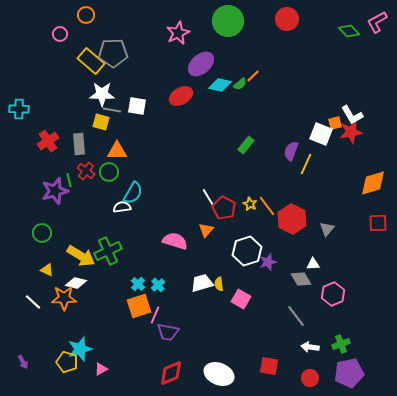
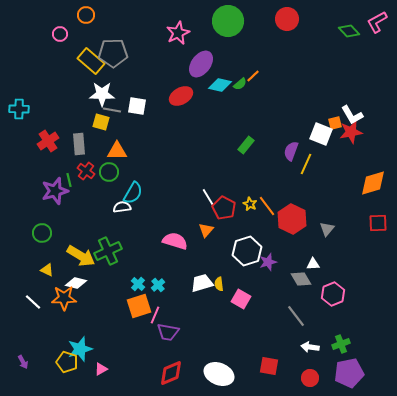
purple ellipse at (201, 64): rotated 12 degrees counterclockwise
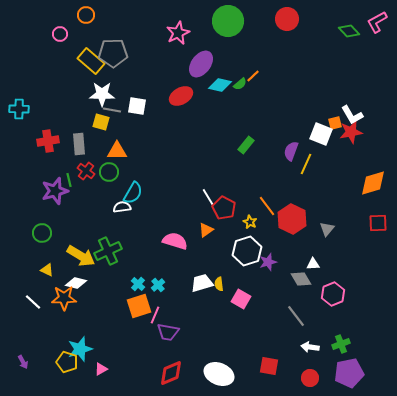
red cross at (48, 141): rotated 25 degrees clockwise
yellow star at (250, 204): moved 18 px down
orange triangle at (206, 230): rotated 14 degrees clockwise
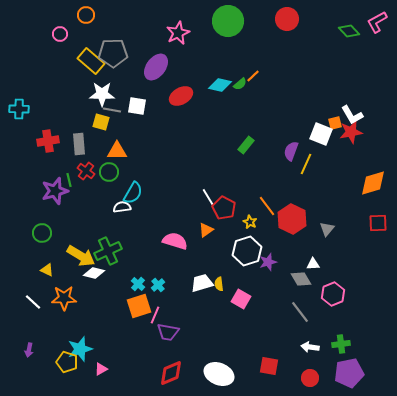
purple ellipse at (201, 64): moved 45 px left, 3 px down
white diamond at (76, 283): moved 18 px right, 10 px up
gray line at (296, 316): moved 4 px right, 4 px up
green cross at (341, 344): rotated 12 degrees clockwise
purple arrow at (23, 362): moved 6 px right, 12 px up; rotated 40 degrees clockwise
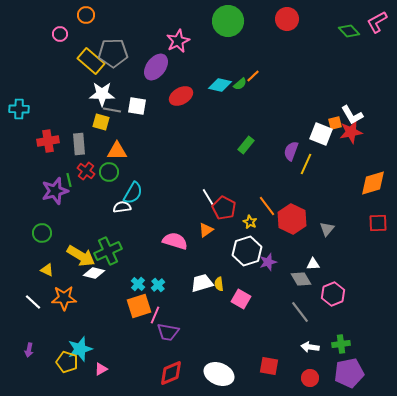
pink star at (178, 33): moved 8 px down
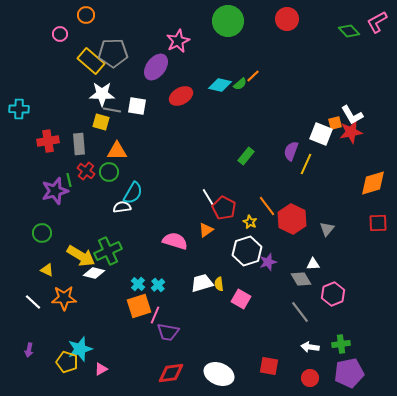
green rectangle at (246, 145): moved 11 px down
red diamond at (171, 373): rotated 16 degrees clockwise
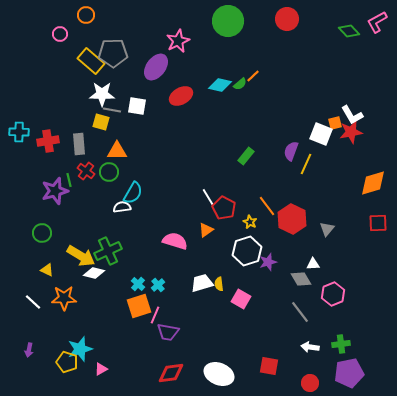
cyan cross at (19, 109): moved 23 px down
red circle at (310, 378): moved 5 px down
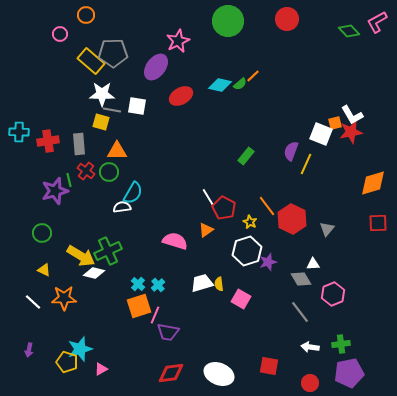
yellow triangle at (47, 270): moved 3 px left
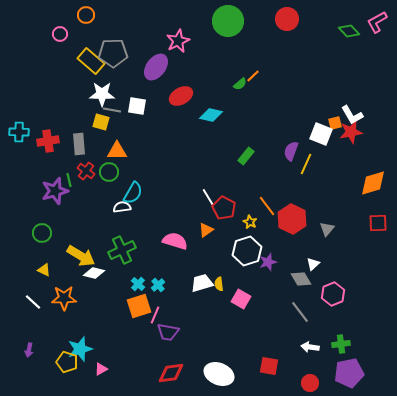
cyan diamond at (220, 85): moved 9 px left, 30 px down
green cross at (108, 251): moved 14 px right, 1 px up
white triangle at (313, 264): rotated 40 degrees counterclockwise
